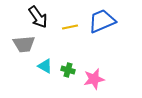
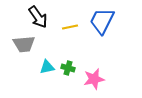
blue trapezoid: rotated 40 degrees counterclockwise
cyan triangle: moved 2 px right, 1 px down; rotated 42 degrees counterclockwise
green cross: moved 2 px up
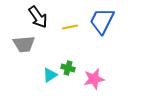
cyan triangle: moved 3 px right, 8 px down; rotated 21 degrees counterclockwise
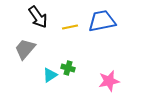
blue trapezoid: rotated 52 degrees clockwise
gray trapezoid: moved 1 px right, 5 px down; rotated 135 degrees clockwise
pink star: moved 15 px right, 2 px down
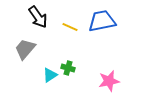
yellow line: rotated 35 degrees clockwise
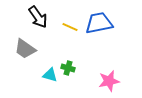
blue trapezoid: moved 3 px left, 2 px down
gray trapezoid: rotated 95 degrees counterclockwise
cyan triangle: rotated 49 degrees clockwise
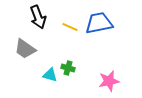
black arrow: rotated 15 degrees clockwise
